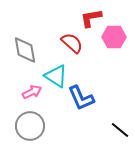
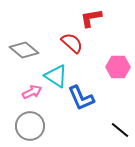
pink hexagon: moved 4 px right, 30 px down
gray diamond: moved 1 px left; rotated 40 degrees counterclockwise
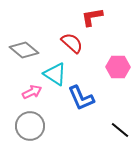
red L-shape: moved 1 px right, 1 px up
cyan triangle: moved 1 px left, 2 px up
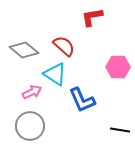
red semicircle: moved 8 px left, 3 px down
blue L-shape: moved 1 px right, 2 px down
black line: rotated 30 degrees counterclockwise
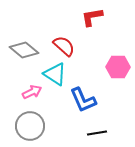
blue L-shape: moved 1 px right
black line: moved 23 px left, 3 px down; rotated 18 degrees counterclockwise
